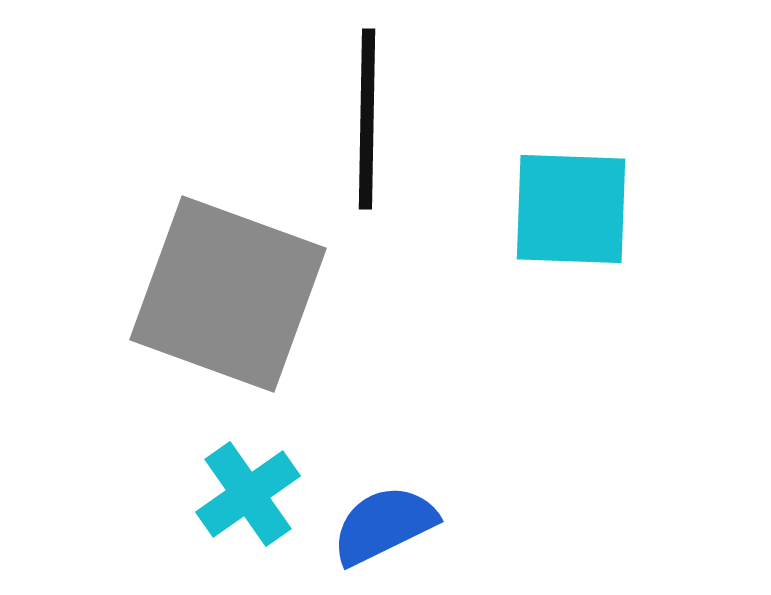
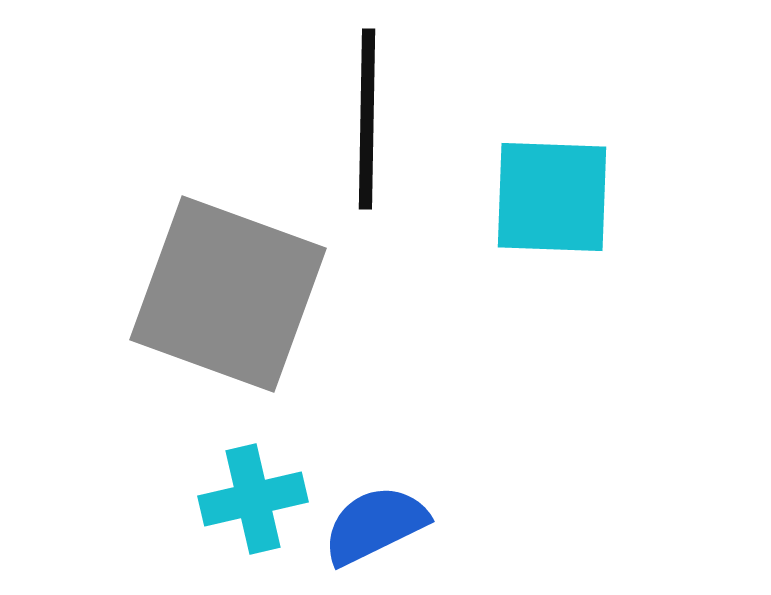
cyan square: moved 19 px left, 12 px up
cyan cross: moved 5 px right, 5 px down; rotated 22 degrees clockwise
blue semicircle: moved 9 px left
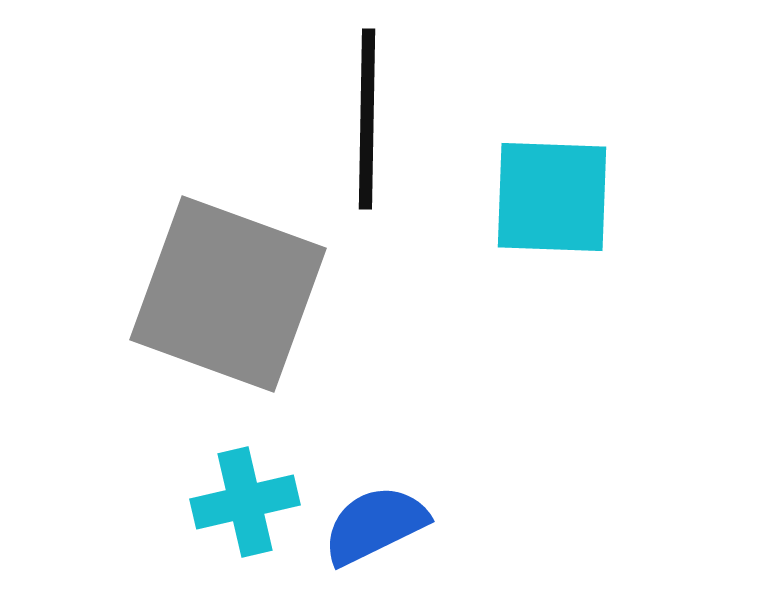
cyan cross: moved 8 px left, 3 px down
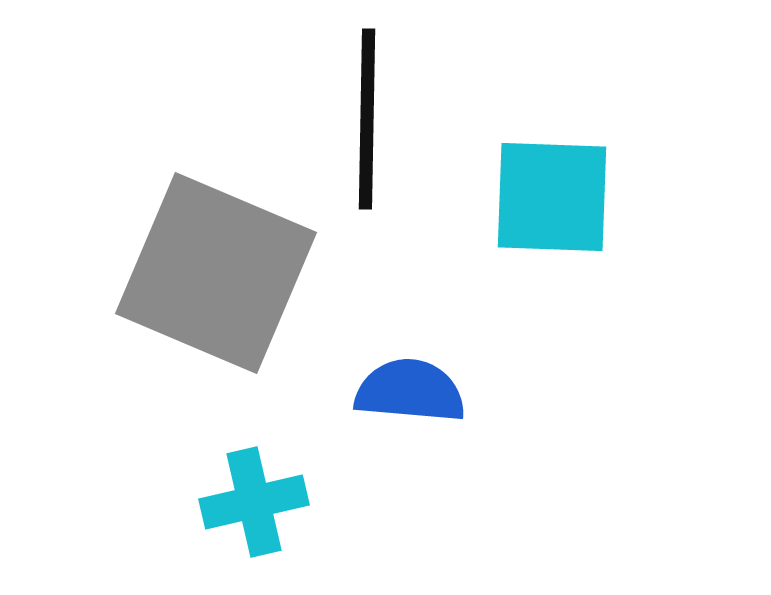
gray square: moved 12 px left, 21 px up; rotated 3 degrees clockwise
cyan cross: moved 9 px right
blue semicircle: moved 35 px right, 134 px up; rotated 31 degrees clockwise
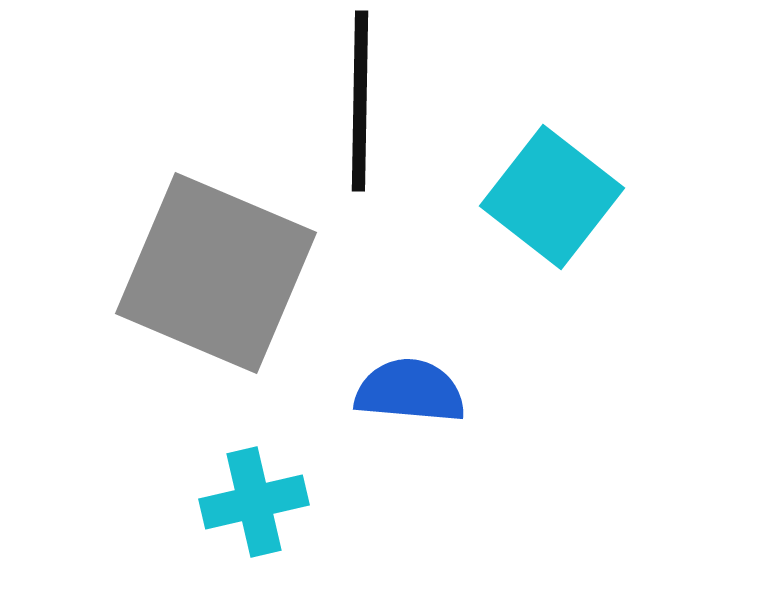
black line: moved 7 px left, 18 px up
cyan square: rotated 36 degrees clockwise
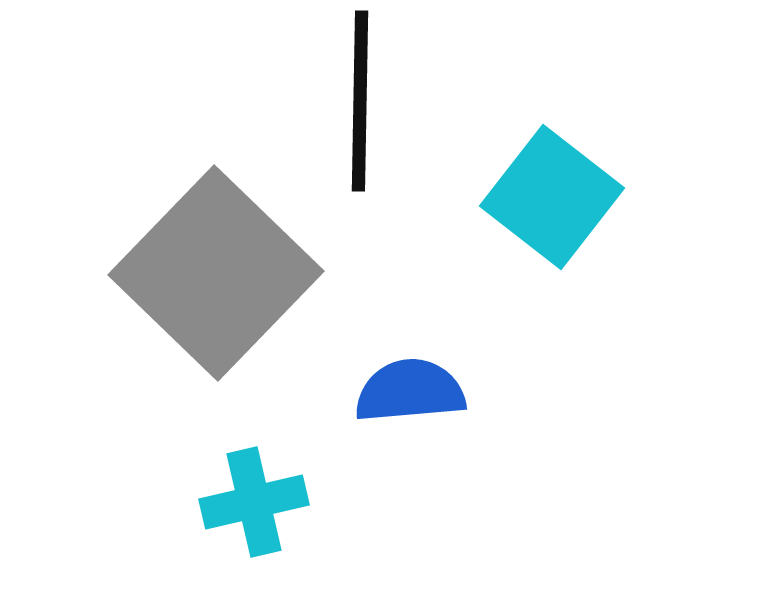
gray square: rotated 21 degrees clockwise
blue semicircle: rotated 10 degrees counterclockwise
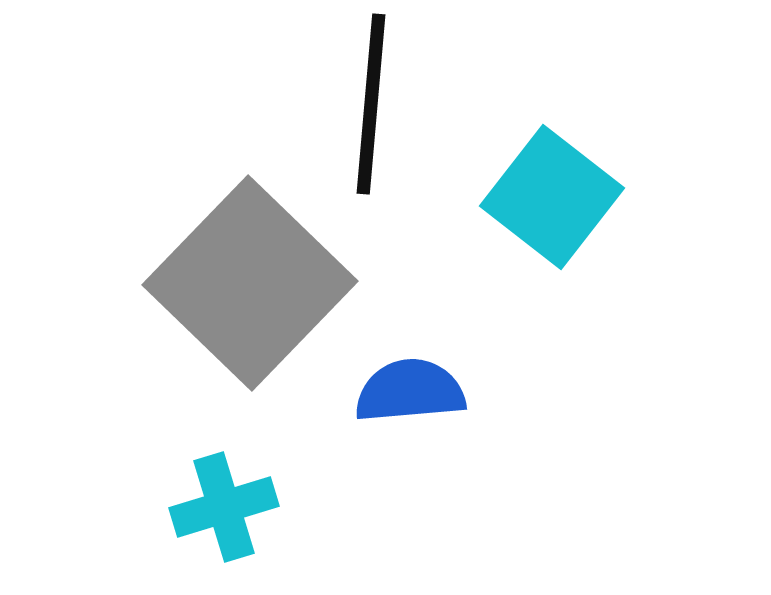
black line: moved 11 px right, 3 px down; rotated 4 degrees clockwise
gray square: moved 34 px right, 10 px down
cyan cross: moved 30 px left, 5 px down; rotated 4 degrees counterclockwise
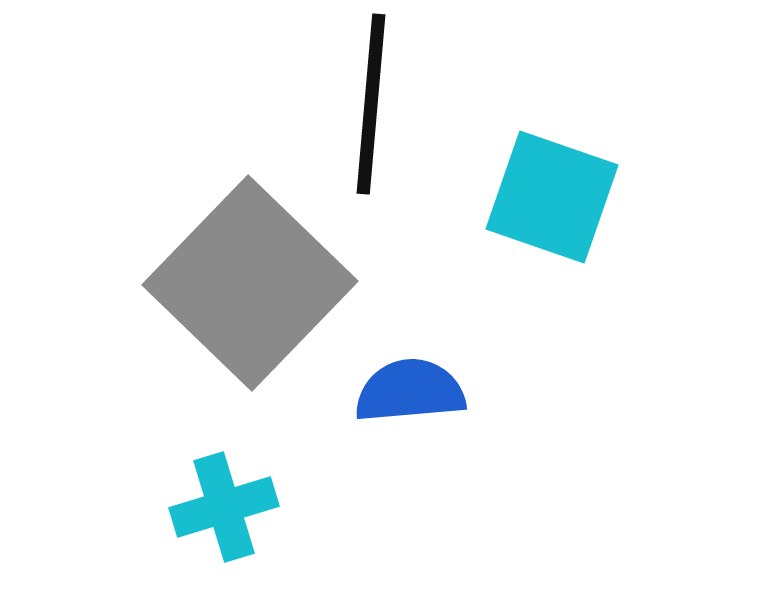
cyan square: rotated 19 degrees counterclockwise
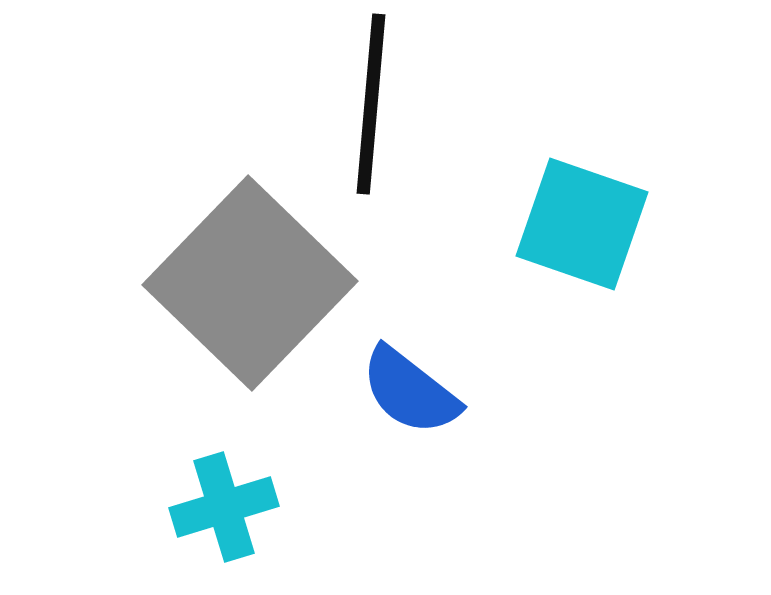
cyan square: moved 30 px right, 27 px down
blue semicircle: rotated 137 degrees counterclockwise
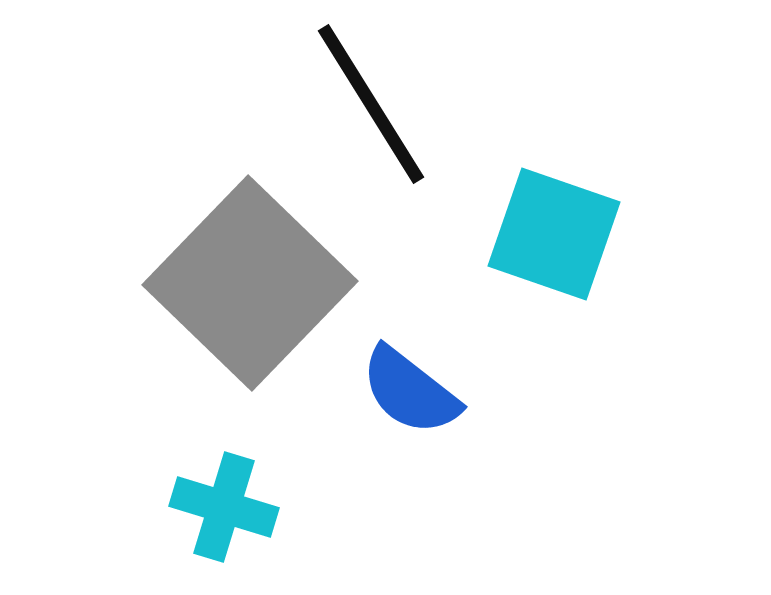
black line: rotated 37 degrees counterclockwise
cyan square: moved 28 px left, 10 px down
cyan cross: rotated 34 degrees clockwise
